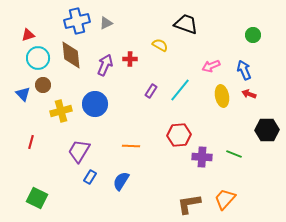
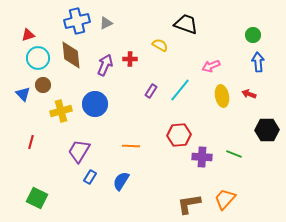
blue arrow: moved 14 px right, 8 px up; rotated 18 degrees clockwise
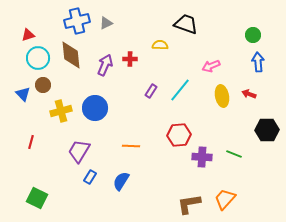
yellow semicircle: rotated 28 degrees counterclockwise
blue circle: moved 4 px down
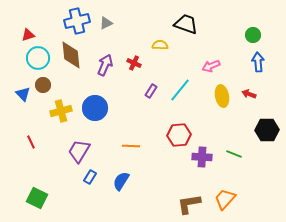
red cross: moved 4 px right, 4 px down; rotated 24 degrees clockwise
red line: rotated 40 degrees counterclockwise
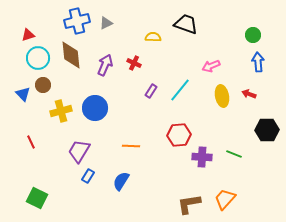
yellow semicircle: moved 7 px left, 8 px up
blue rectangle: moved 2 px left, 1 px up
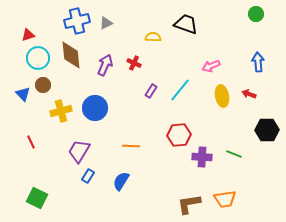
green circle: moved 3 px right, 21 px up
orange trapezoid: rotated 140 degrees counterclockwise
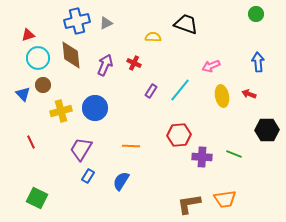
purple trapezoid: moved 2 px right, 2 px up
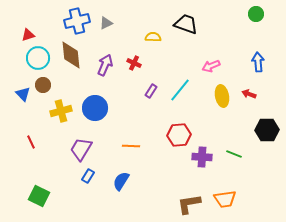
green square: moved 2 px right, 2 px up
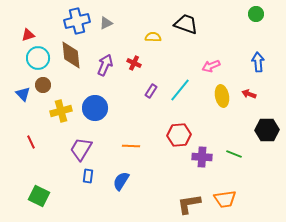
blue rectangle: rotated 24 degrees counterclockwise
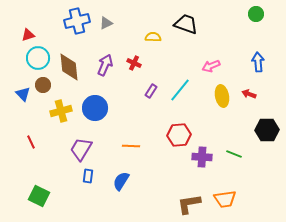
brown diamond: moved 2 px left, 12 px down
